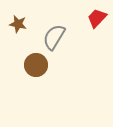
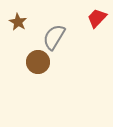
brown star: moved 2 px up; rotated 18 degrees clockwise
brown circle: moved 2 px right, 3 px up
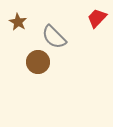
gray semicircle: rotated 76 degrees counterclockwise
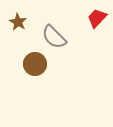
brown circle: moved 3 px left, 2 px down
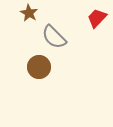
brown star: moved 11 px right, 9 px up
brown circle: moved 4 px right, 3 px down
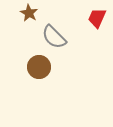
red trapezoid: rotated 20 degrees counterclockwise
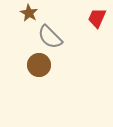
gray semicircle: moved 4 px left
brown circle: moved 2 px up
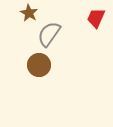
red trapezoid: moved 1 px left
gray semicircle: moved 1 px left, 3 px up; rotated 80 degrees clockwise
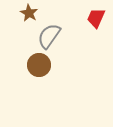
gray semicircle: moved 2 px down
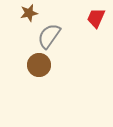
brown star: rotated 30 degrees clockwise
